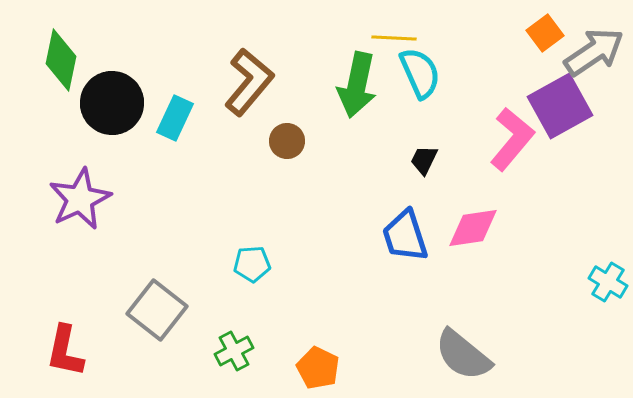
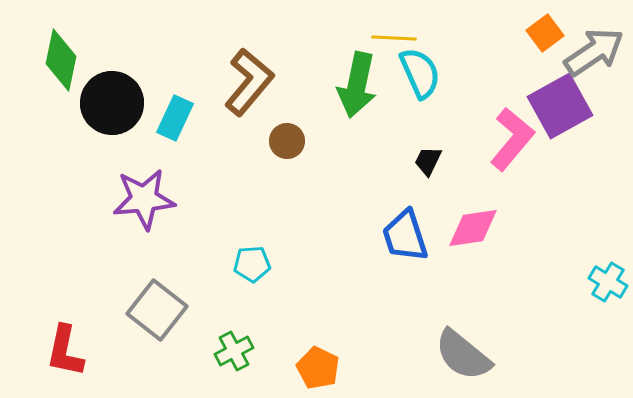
black trapezoid: moved 4 px right, 1 px down
purple star: moved 64 px right; rotated 20 degrees clockwise
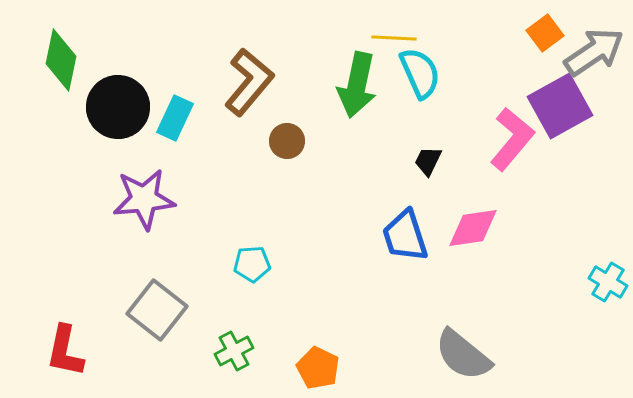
black circle: moved 6 px right, 4 px down
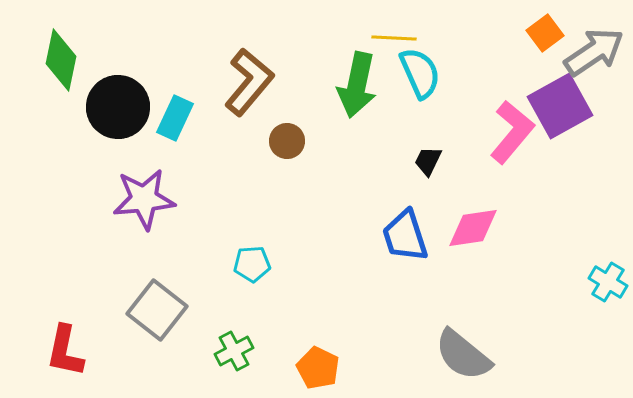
pink L-shape: moved 7 px up
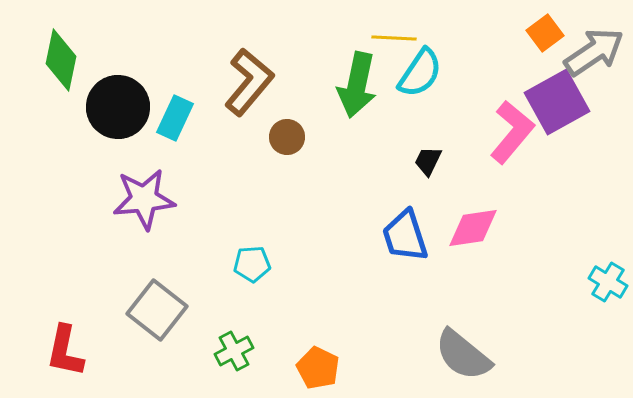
cyan semicircle: rotated 58 degrees clockwise
purple square: moved 3 px left, 4 px up
brown circle: moved 4 px up
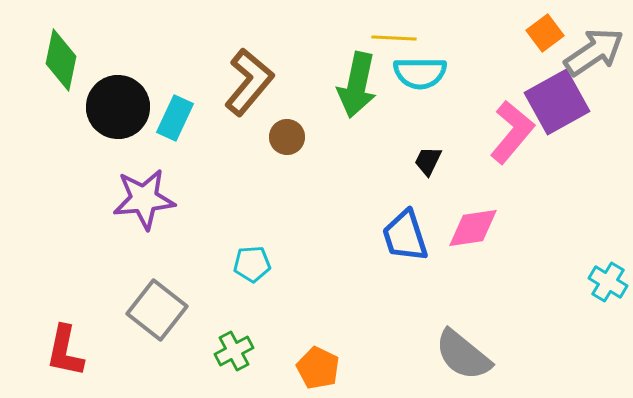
cyan semicircle: rotated 56 degrees clockwise
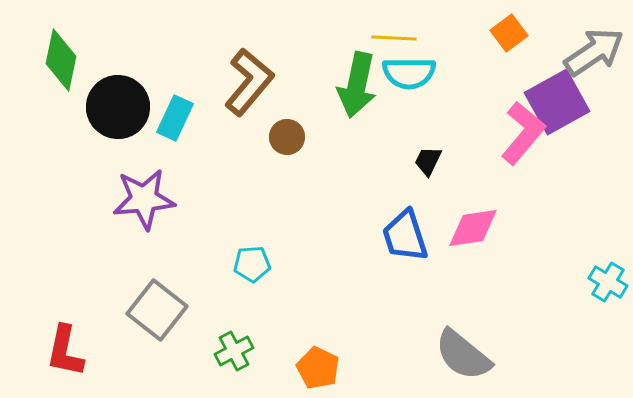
orange square: moved 36 px left
cyan semicircle: moved 11 px left
pink L-shape: moved 11 px right, 1 px down
